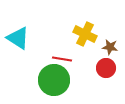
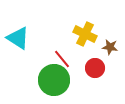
red line: rotated 42 degrees clockwise
red circle: moved 11 px left
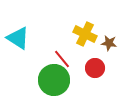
brown star: moved 1 px left, 4 px up
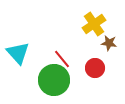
yellow cross: moved 9 px right, 10 px up; rotated 30 degrees clockwise
cyan triangle: moved 15 px down; rotated 15 degrees clockwise
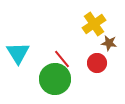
cyan triangle: rotated 10 degrees clockwise
red circle: moved 2 px right, 5 px up
green circle: moved 1 px right, 1 px up
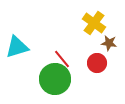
yellow cross: moved 1 px up; rotated 20 degrees counterclockwise
cyan triangle: moved 1 px left, 6 px up; rotated 45 degrees clockwise
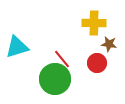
yellow cross: rotated 35 degrees counterclockwise
brown star: moved 1 px down
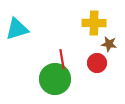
cyan triangle: moved 18 px up
red line: rotated 30 degrees clockwise
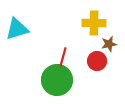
brown star: rotated 21 degrees counterclockwise
red line: moved 1 px right, 2 px up; rotated 24 degrees clockwise
red circle: moved 2 px up
green circle: moved 2 px right, 1 px down
